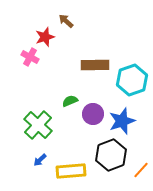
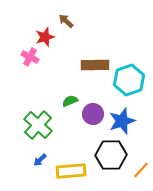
cyan hexagon: moved 3 px left
black hexagon: rotated 20 degrees clockwise
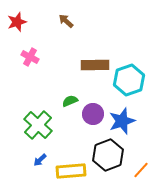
red star: moved 28 px left, 15 px up
black hexagon: moved 3 px left; rotated 20 degrees counterclockwise
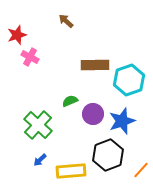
red star: moved 13 px down
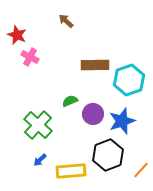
red star: rotated 30 degrees counterclockwise
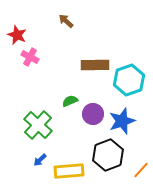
yellow rectangle: moved 2 px left
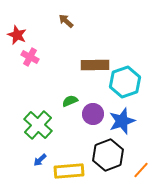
cyan hexagon: moved 4 px left, 2 px down
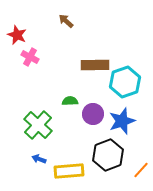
green semicircle: rotated 21 degrees clockwise
blue arrow: moved 1 px left, 1 px up; rotated 64 degrees clockwise
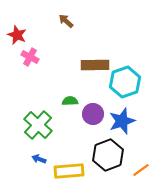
orange line: rotated 12 degrees clockwise
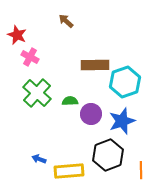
purple circle: moved 2 px left
green cross: moved 1 px left, 32 px up
orange line: rotated 54 degrees counterclockwise
